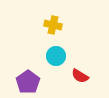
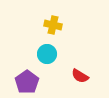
cyan circle: moved 9 px left, 2 px up
purple pentagon: moved 1 px left
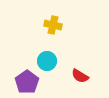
cyan circle: moved 7 px down
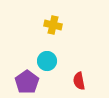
red semicircle: moved 1 px left, 5 px down; rotated 48 degrees clockwise
